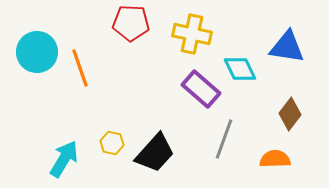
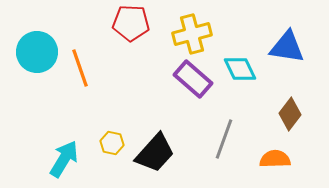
yellow cross: rotated 27 degrees counterclockwise
purple rectangle: moved 8 px left, 10 px up
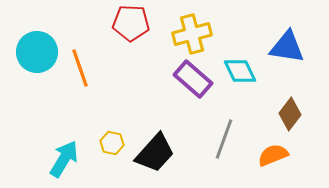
cyan diamond: moved 2 px down
orange semicircle: moved 2 px left, 4 px up; rotated 20 degrees counterclockwise
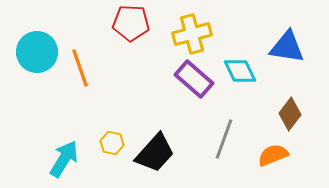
purple rectangle: moved 1 px right
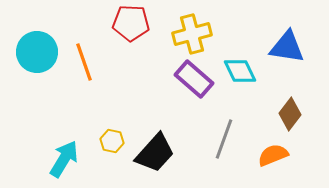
orange line: moved 4 px right, 6 px up
yellow hexagon: moved 2 px up
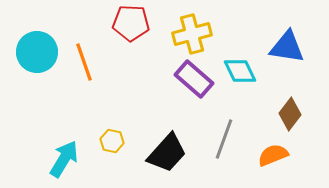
black trapezoid: moved 12 px right
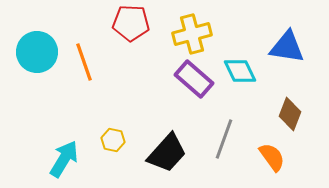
brown diamond: rotated 16 degrees counterclockwise
yellow hexagon: moved 1 px right, 1 px up
orange semicircle: moved 1 px left, 2 px down; rotated 76 degrees clockwise
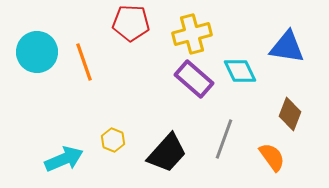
yellow hexagon: rotated 10 degrees clockwise
cyan arrow: rotated 36 degrees clockwise
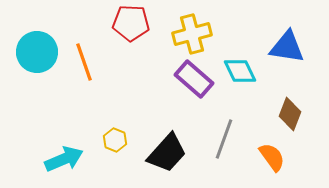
yellow hexagon: moved 2 px right
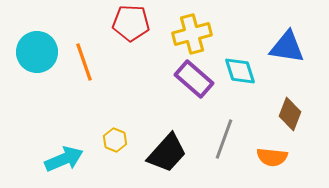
cyan diamond: rotated 8 degrees clockwise
orange semicircle: rotated 132 degrees clockwise
